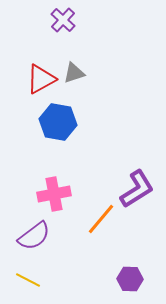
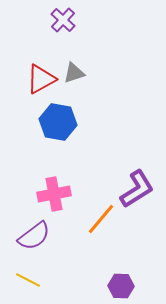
purple hexagon: moved 9 px left, 7 px down
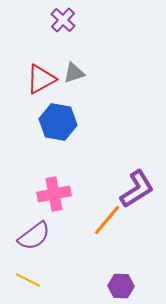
orange line: moved 6 px right, 1 px down
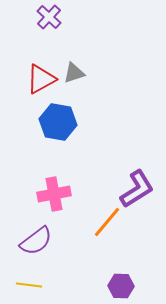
purple cross: moved 14 px left, 3 px up
orange line: moved 2 px down
purple semicircle: moved 2 px right, 5 px down
yellow line: moved 1 px right, 5 px down; rotated 20 degrees counterclockwise
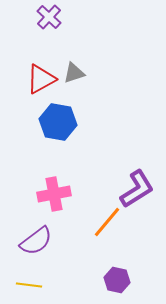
purple hexagon: moved 4 px left, 6 px up; rotated 10 degrees clockwise
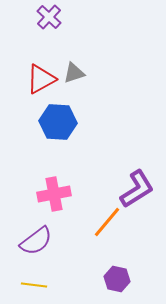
blue hexagon: rotated 6 degrees counterclockwise
purple hexagon: moved 1 px up
yellow line: moved 5 px right
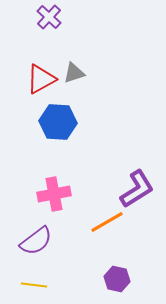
orange line: rotated 20 degrees clockwise
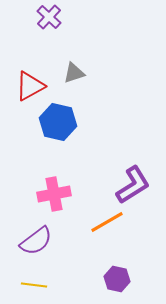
red triangle: moved 11 px left, 7 px down
blue hexagon: rotated 9 degrees clockwise
purple L-shape: moved 4 px left, 4 px up
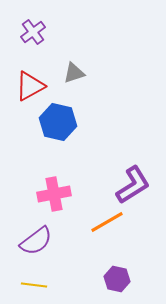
purple cross: moved 16 px left, 15 px down; rotated 10 degrees clockwise
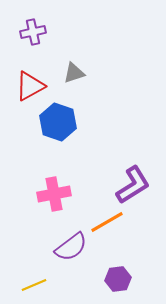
purple cross: rotated 25 degrees clockwise
blue hexagon: rotated 6 degrees clockwise
purple semicircle: moved 35 px right, 6 px down
purple hexagon: moved 1 px right; rotated 20 degrees counterclockwise
yellow line: rotated 30 degrees counterclockwise
